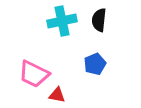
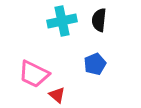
red triangle: rotated 30 degrees clockwise
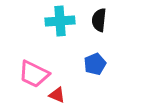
cyan cross: moved 2 px left; rotated 8 degrees clockwise
red triangle: rotated 18 degrees counterclockwise
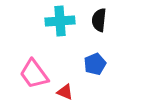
pink trapezoid: rotated 28 degrees clockwise
red triangle: moved 8 px right, 3 px up
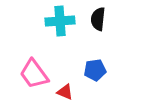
black semicircle: moved 1 px left, 1 px up
blue pentagon: moved 6 px down; rotated 15 degrees clockwise
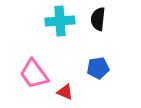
blue pentagon: moved 3 px right, 2 px up
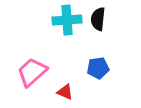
cyan cross: moved 7 px right, 1 px up
pink trapezoid: moved 2 px left, 2 px up; rotated 84 degrees clockwise
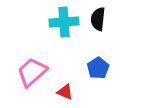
cyan cross: moved 3 px left, 2 px down
blue pentagon: rotated 25 degrees counterclockwise
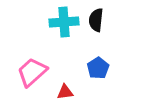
black semicircle: moved 2 px left, 1 px down
red triangle: rotated 30 degrees counterclockwise
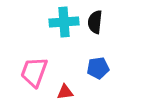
black semicircle: moved 1 px left, 2 px down
blue pentagon: rotated 25 degrees clockwise
pink trapezoid: moved 2 px right; rotated 28 degrees counterclockwise
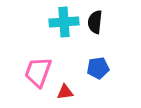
pink trapezoid: moved 4 px right
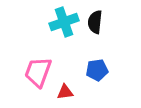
cyan cross: rotated 16 degrees counterclockwise
blue pentagon: moved 1 px left, 2 px down
